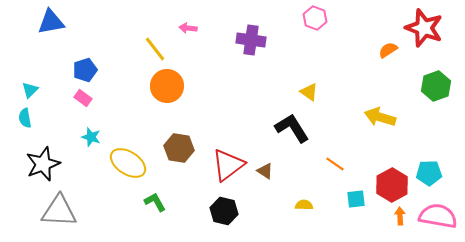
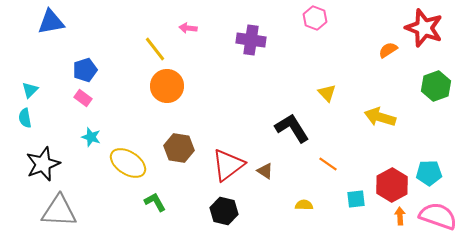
yellow triangle: moved 18 px right, 1 px down; rotated 12 degrees clockwise
orange line: moved 7 px left
pink semicircle: rotated 9 degrees clockwise
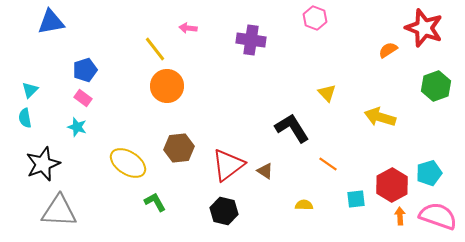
cyan star: moved 14 px left, 10 px up
brown hexagon: rotated 16 degrees counterclockwise
cyan pentagon: rotated 15 degrees counterclockwise
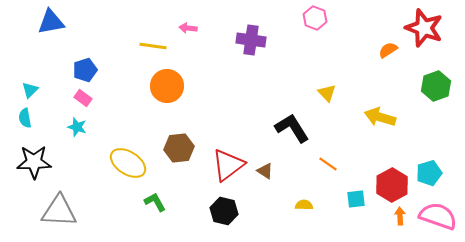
yellow line: moved 2 px left, 3 px up; rotated 44 degrees counterclockwise
black star: moved 9 px left, 2 px up; rotated 20 degrees clockwise
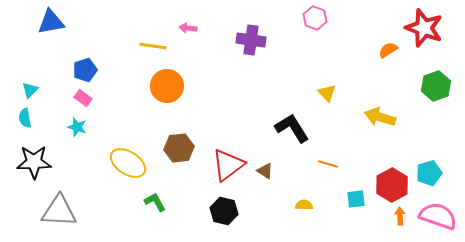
orange line: rotated 18 degrees counterclockwise
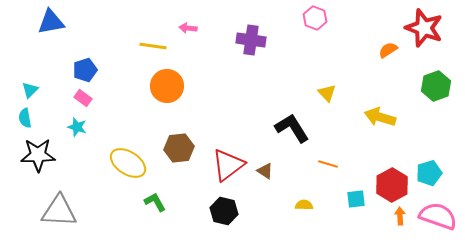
black star: moved 4 px right, 7 px up
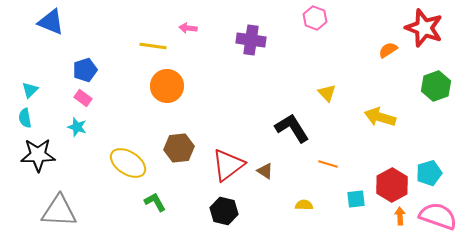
blue triangle: rotated 32 degrees clockwise
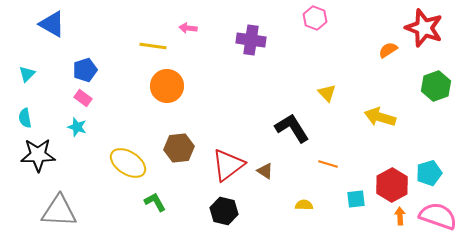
blue triangle: moved 1 px right, 2 px down; rotated 8 degrees clockwise
cyan triangle: moved 3 px left, 16 px up
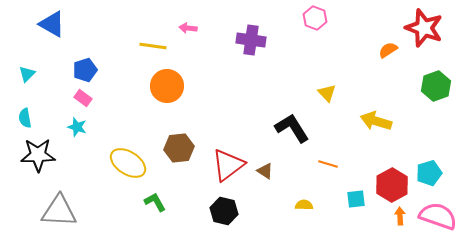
yellow arrow: moved 4 px left, 4 px down
